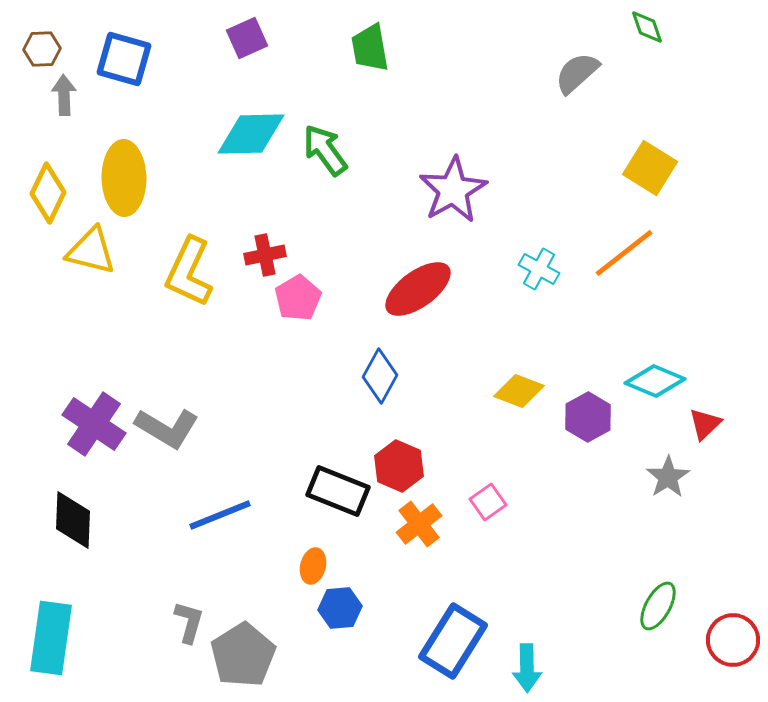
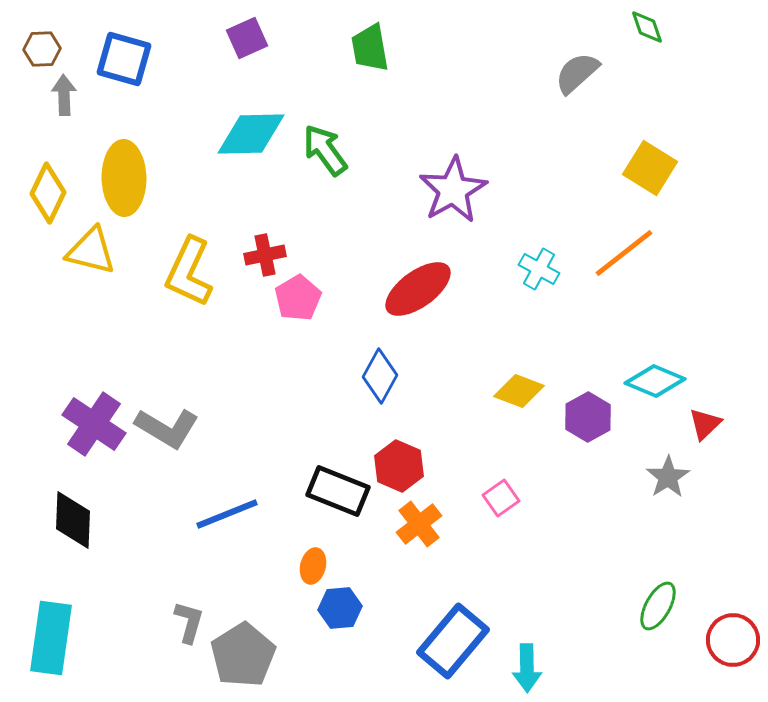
pink square at (488, 502): moved 13 px right, 4 px up
blue line at (220, 515): moved 7 px right, 1 px up
blue rectangle at (453, 641): rotated 8 degrees clockwise
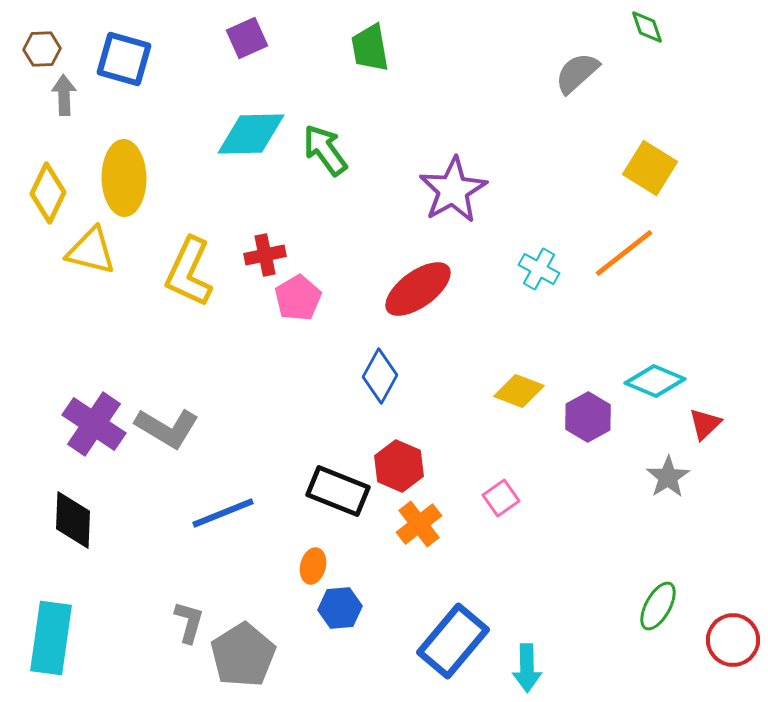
blue line at (227, 514): moved 4 px left, 1 px up
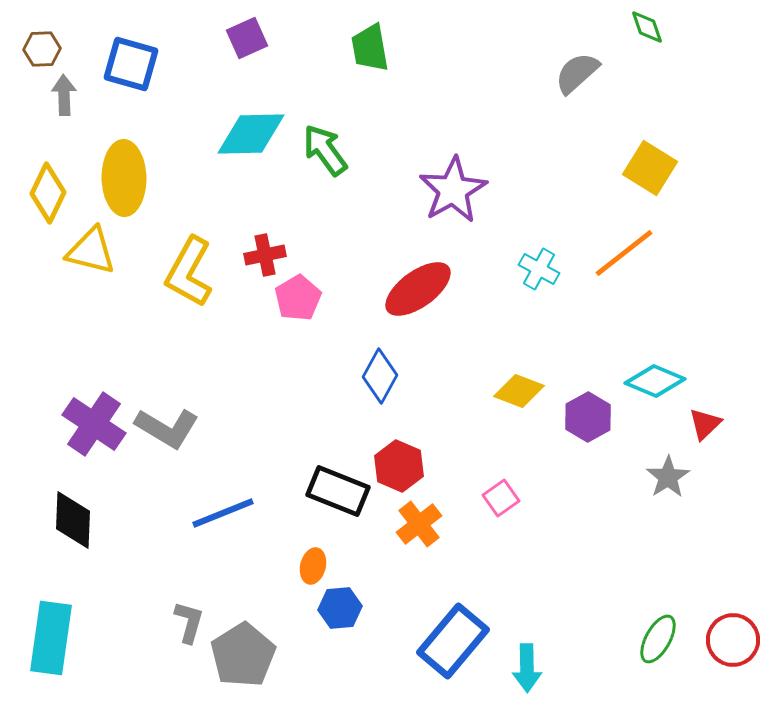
blue square at (124, 59): moved 7 px right, 5 px down
yellow L-shape at (189, 272): rotated 4 degrees clockwise
green ellipse at (658, 606): moved 33 px down
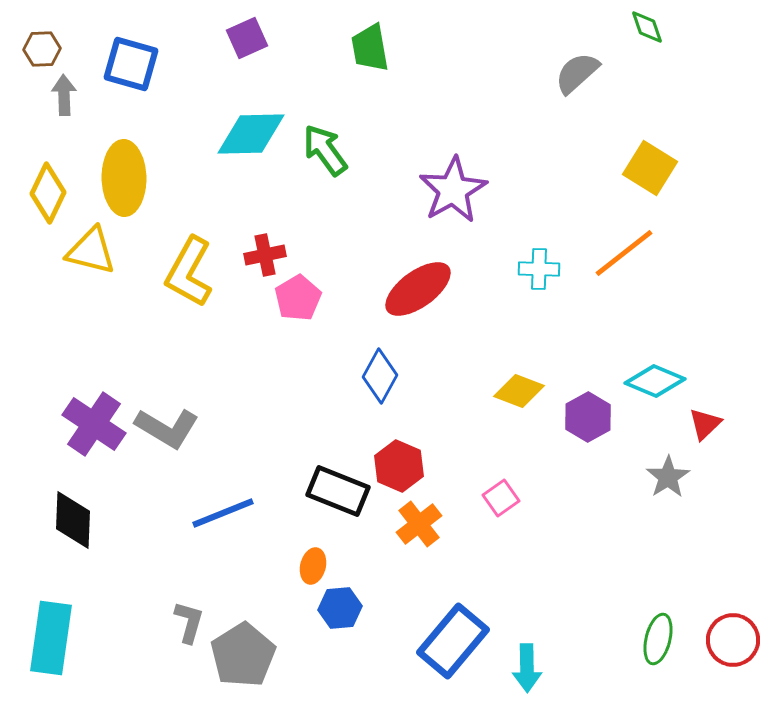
cyan cross at (539, 269): rotated 27 degrees counterclockwise
green ellipse at (658, 639): rotated 15 degrees counterclockwise
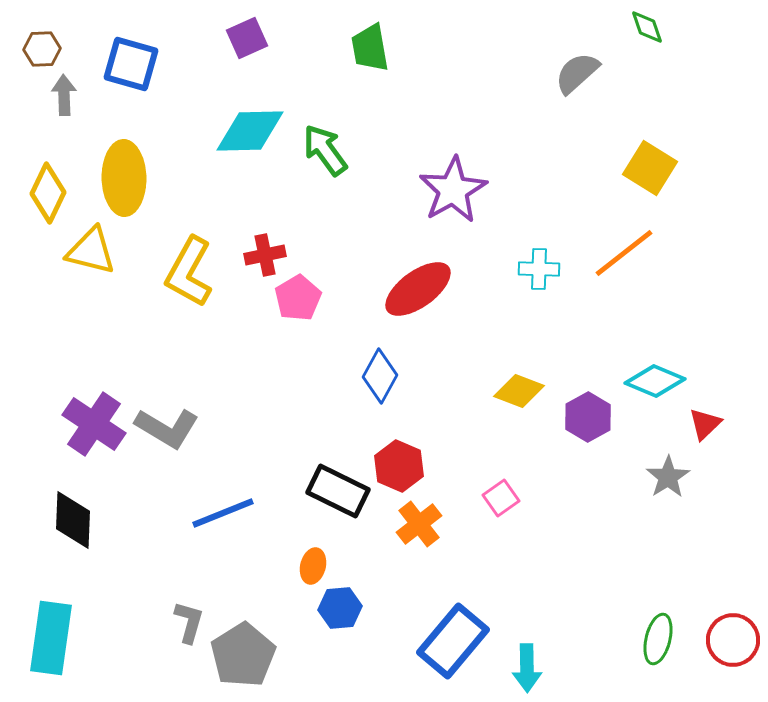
cyan diamond at (251, 134): moved 1 px left, 3 px up
black rectangle at (338, 491): rotated 4 degrees clockwise
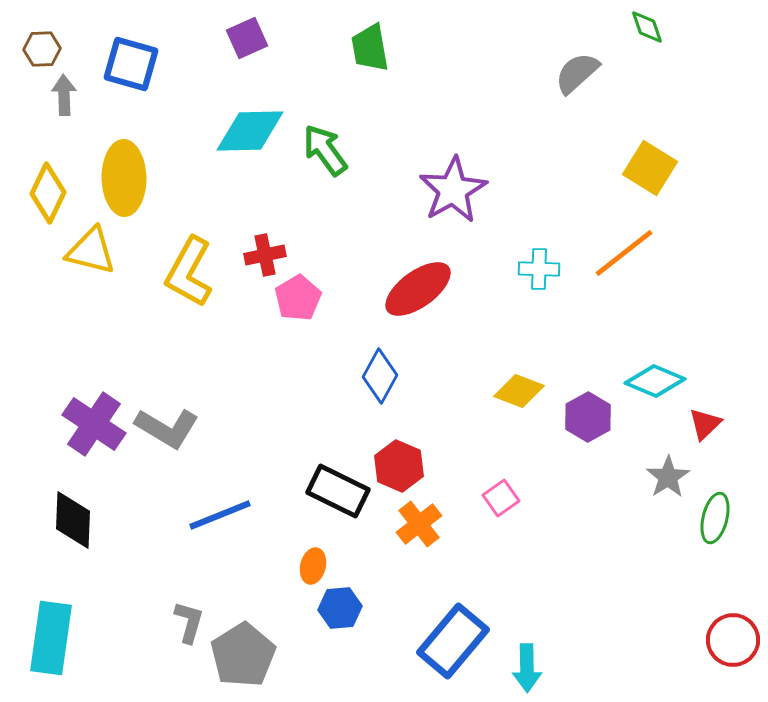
blue line at (223, 513): moved 3 px left, 2 px down
green ellipse at (658, 639): moved 57 px right, 121 px up
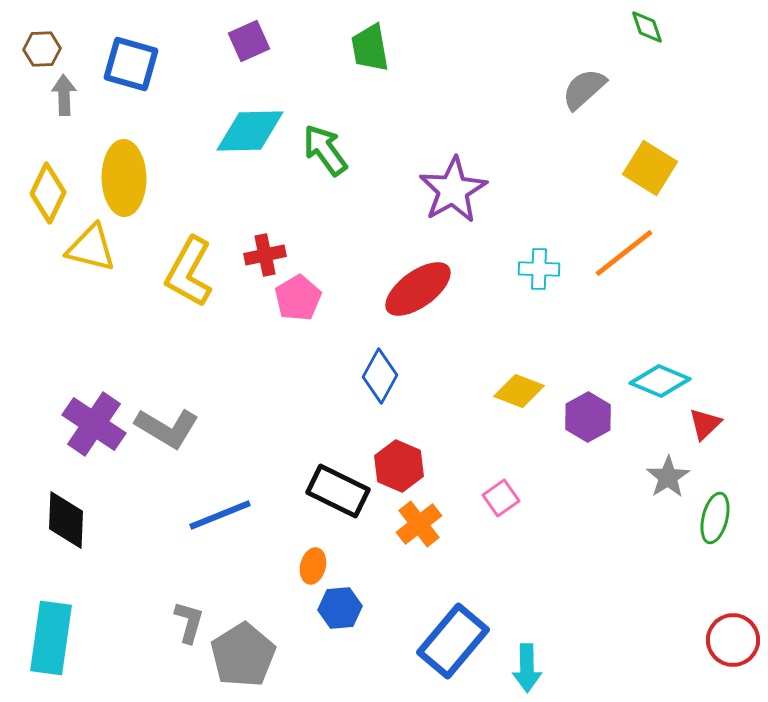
purple square at (247, 38): moved 2 px right, 3 px down
gray semicircle at (577, 73): moved 7 px right, 16 px down
yellow triangle at (91, 251): moved 3 px up
cyan diamond at (655, 381): moved 5 px right
black diamond at (73, 520): moved 7 px left
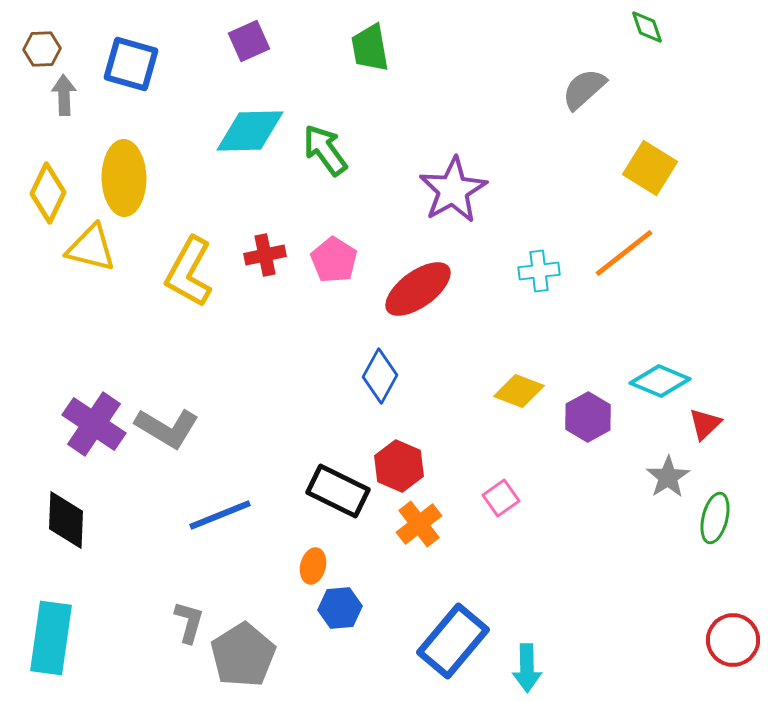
cyan cross at (539, 269): moved 2 px down; rotated 9 degrees counterclockwise
pink pentagon at (298, 298): moved 36 px right, 38 px up; rotated 9 degrees counterclockwise
